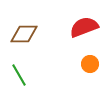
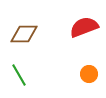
orange circle: moved 1 px left, 10 px down
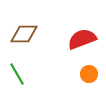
red semicircle: moved 2 px left, 12 px down
green line: moved 2 px left, 1 px up
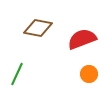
brown diamond: moved 14 px right, 6 px up; rotated 12 degrees clockwise
green line: rotated 55 degrees clockwise
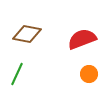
brown diamond: moved 11 px left, 6 px down
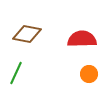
red semicircle: rotated 20 degrees clockwise
green line: moved 1 px left, 1 px up
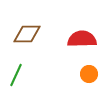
brown diamond: rotated 12 degrees counterclockwise
green line: moved 2 px down
